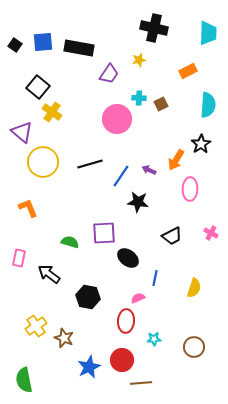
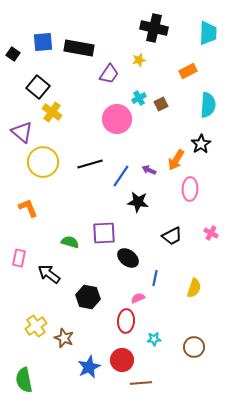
black square at (15, 45): moved 2 px left, 9 px down
cyan cross at (139, 98): rotated 32 degrees counterclockwise
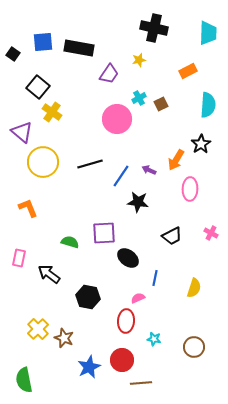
yellow cross at (36, 326): moved 2 px right, 3 px down; rotated 10 degrees counterclockwise
cyan star at (154, 339): rotated 16 degrees clockwise
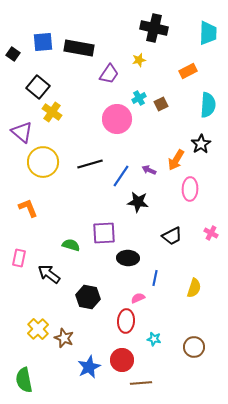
green semicircle at (70, 242): moved 1 px right, 3 px down
black ellipse at (128, 258): rotated 35 degrees counterclockwise
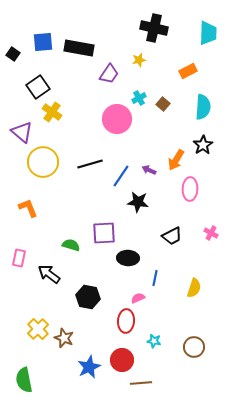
black square at (38, 87): rotated 15 degrees clockwise
brown square at (161, 104): moved 2 px right; rotated 24 degrees counterclockwise
cyan semicircle at (208, 105): moved 5 px left, 2 px down
black star at (201, 144): moved 2 px right, 1 px down
cyan star at (154, 339): moved 2 px down
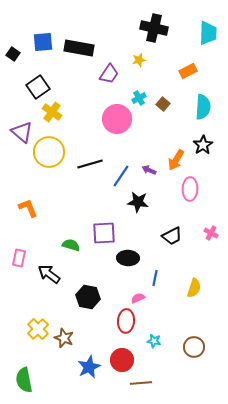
yellow circle at (43, 162): moved 6 px right, 10 px up
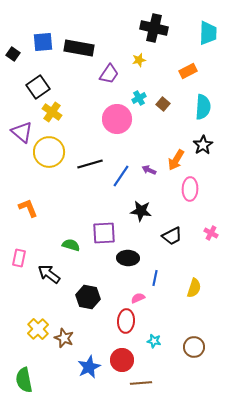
black star at (138, 202): moved 3 px right, 9 px down
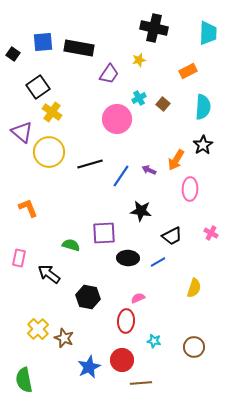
blue line at (155, 278): moved 3 px right, 16 px up; rotated 49 degrees clockwise
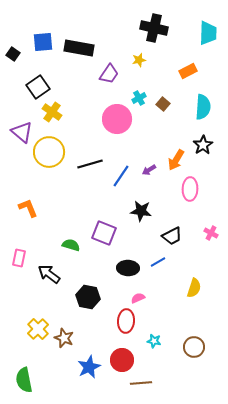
purple arrow at (149, 170): rotated 56 degrees counterclockwise
purple square at (104, 233): rotated 25 degrees clockwise
black ellipse at (128, 258): moved 10 px down
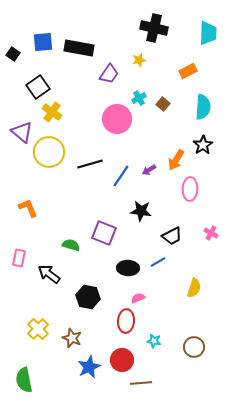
brown star at (64, 338): moved 8 px right
